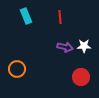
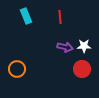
red circle: moved 1 px right, 8 px up
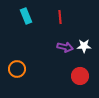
red circle: moved 2 px left, 7 px down
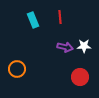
cyan rectangle: moved 7 px right, 4 px down
red circle: moved 1 px down
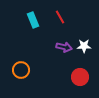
red line: rotated 24 degrees counterclockwise
purple arrow: moved 1 px left
orange circle: moved 4 px right, 1 px down
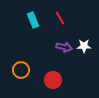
red line: moved 1 px down
red circle: moved 27 px left, 3 px down
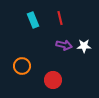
red line: rotated 16 degrees clockwise
purple arrow: moved 2 px up
orange circle: moved 1 px right, 4 px up
